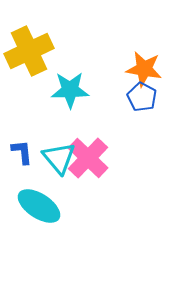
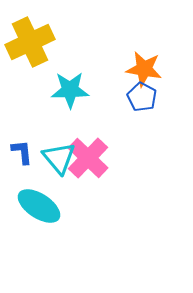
yellow cross: moved 1 px right, 9 px up
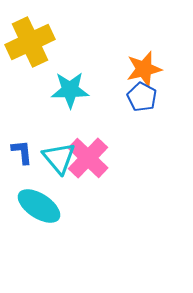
orange star: rotated 24 degrees counterclockwise
